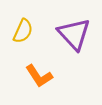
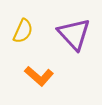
orange L-shape: rotated 16 degrees counterclockwise
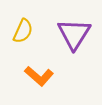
purple triangle: rotated 15 degrees clockwise
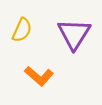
yellow semicircle: moved 1 px left, 1 px up
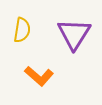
yellow semicircle: rotated 15 degrees counterclockwise
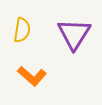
orange L-shape: moved 7 px left
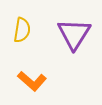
orange L-shape: moved 5 px down
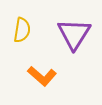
orange L-shape: moved 10 px right, 5 px up
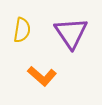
purple triangle: moved 3 px left, 1 px up; rotated 6 degrees counterclockwise
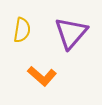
purple triangle: rotated 15 degrees clockwise
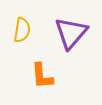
orange L-shape: rotated 44 degrees clockwise
